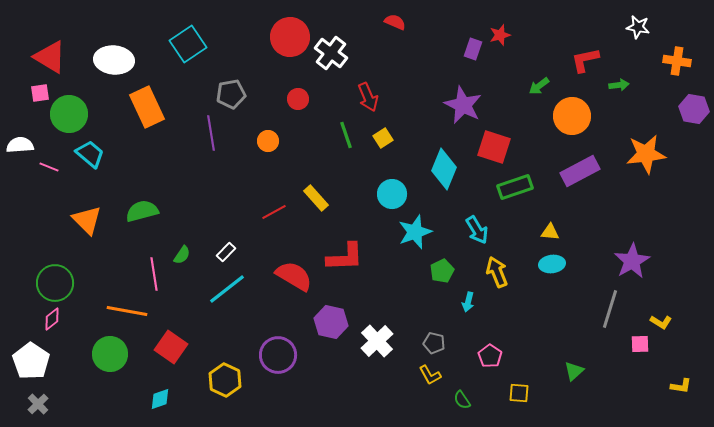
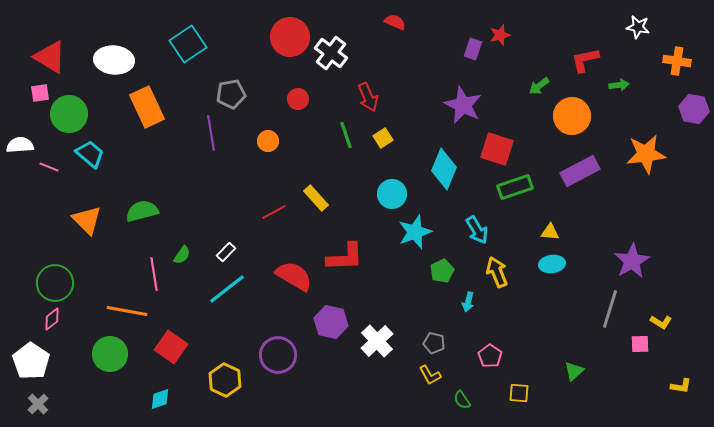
red square at (494, 147): moved 3 px right, 2 px down
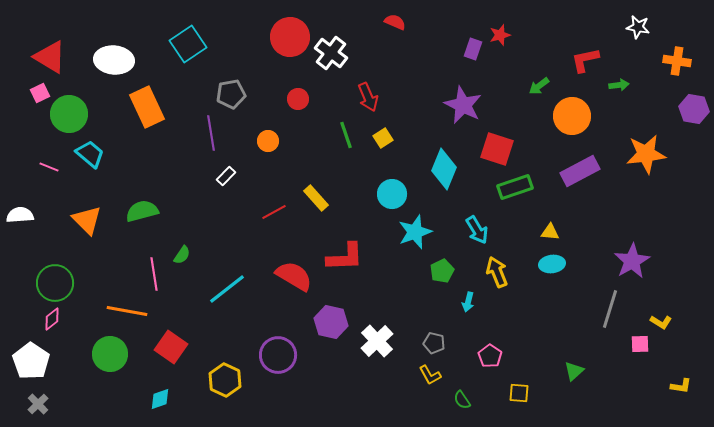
pink square at (40, 93): rotated 18 degrees counterclockwise
white semicircle at (20, 145): moved 70 px down
white rectangle at (226, 252): moved 76 px up
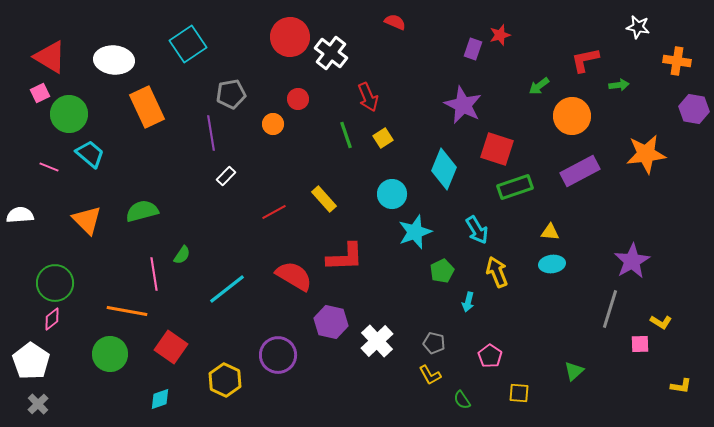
orange circle at (268, 141): moved 5 px right, 17 px up
yellow rectangle at (316, 198): moved 8 px right, 1 px down
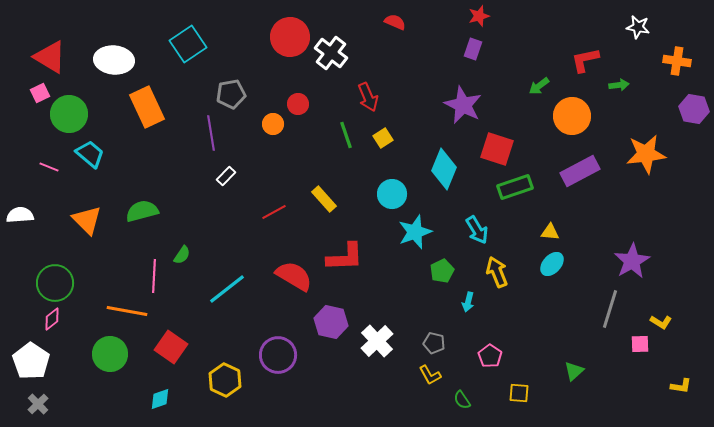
red star at (500, 35): moved 21 px left, 19 px up
red circle at (298, 99): moved 5 px down
cyan ellipse at (552, 264): rotated 40 degrees counterclockwise
pink line at (154, 274): moved 2 px down; rotated 12 degrees clockwise
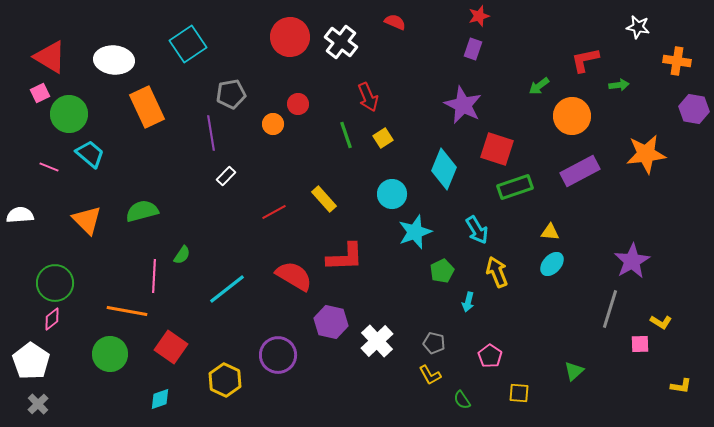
white cross at (331, 53): moved 10 px right, 11 px up
